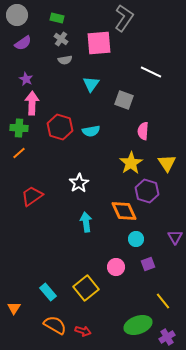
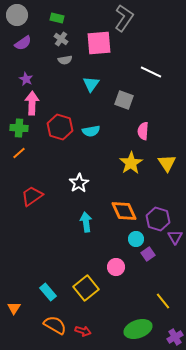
purple hexagon: moved 11 px right, 28 px down
purple square: moved 10 px up; rotated 16 degrees counterclockwise
green ellipse: moved 4 px down
purple cross: moved 8 px right
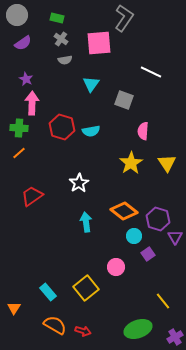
red hexagon: moved 2 px right
orange diamond: rotated 28 degrees counterclockwise
cyan circle: moved 2 px left, 3 px up
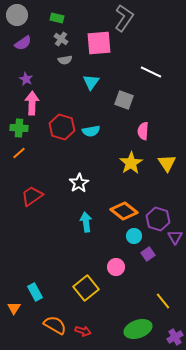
cyan triangle: moved 2 px up
cyan rectangle: moved 13 px left; rotated 12 degrees clockwise
